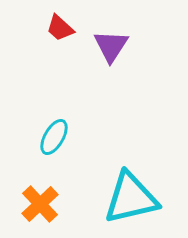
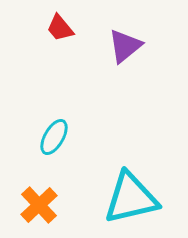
red trapezoid: rotated 8 degrees clockwise
purple triangle: moved 14 px right; rotated 18 degrees clockwise
orange cross: moved 1 px left, 1 px down
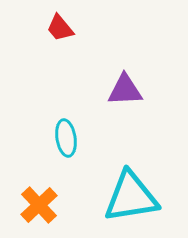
purple triangle: moved 44 px down; rotated 36 degrees clockwise
cyan ellipse: moved 12 px right, 1 px down; rotated 39 degrees counterclockwise
cyan triangle: moved 1 px up; rotated 4 degrees clockwise
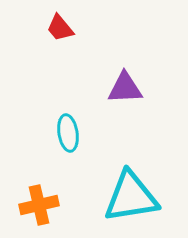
purple triangle: moved 2 px up
cyan ellipse: moved 2 px right, 5 px up
orange cross: rotated 30 degrees clockwise
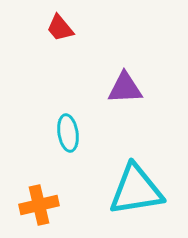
cyan triangle: moved 5 px right, 7 px up
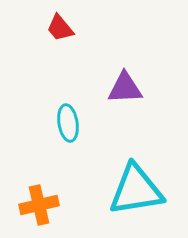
cyan ellipse: moved 10 px up
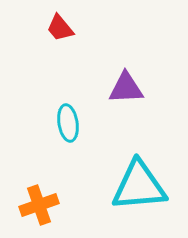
purple triangle: moved 1 px right
cyan triangle: moved 3 px right, 4 px up; rotated 4 degrees clockwise
orange cross: rotated 6 degrees counterclockwise
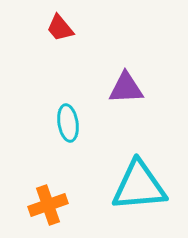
orange cross: moved 9 px right
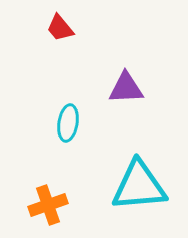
cyan ellipse: rotated 18 degrees clockwise
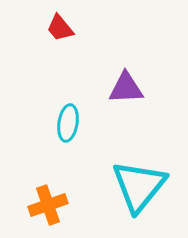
cyan triangle: rotated 46 degrees counterclockwise
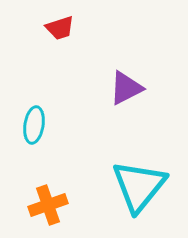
red trapezoid: rotated 68 degrees counterclockwise
purple triangle: rotated 24 degrees counterclockwise
cyan ellipse: moved 34 px left, 2 px down
